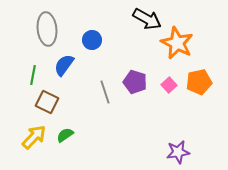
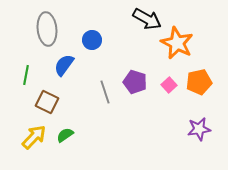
green line: moved 7 px left
purple star: moved 21 px right, 23 px up
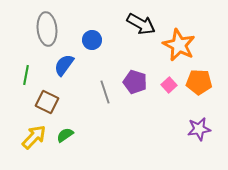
black arrow: moved 6 px left, 5 px down
orange star: moved 2 px right, 2 px down
orange pentagon: rotated 15 degrees clockwise
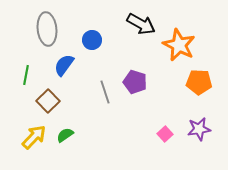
pink square: moved 4 px left, 49 px down
brown square: moved 1 px right, 1 px up; rotated 20 degrees clockwise
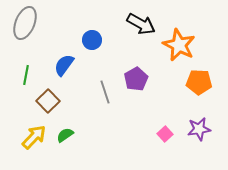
gray ellipse: moved 22 px left, 6 px up; rotated 28 degrees clockwise
purple pentagon: moved 1 px right, 3 px up; rotated 25 degrees clockwise
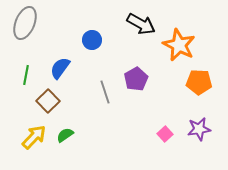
blue semicircle: moved 4 px left, 3 px down
